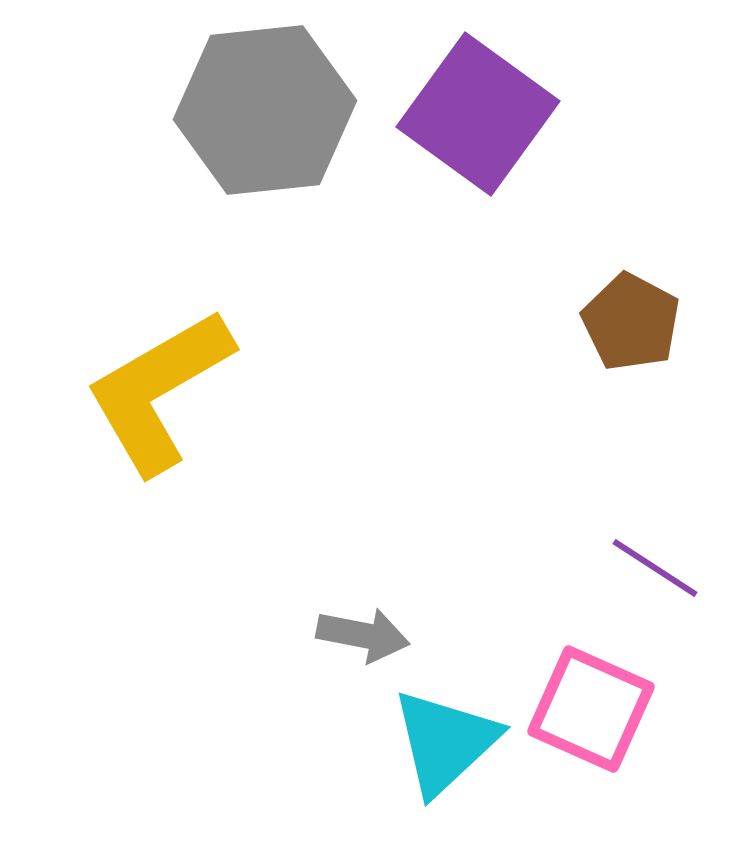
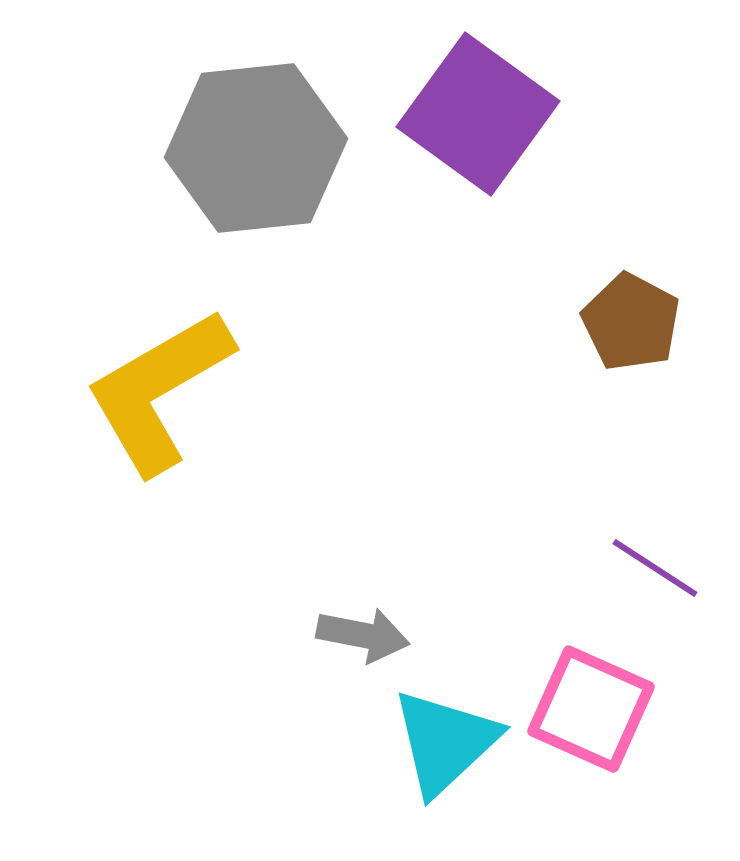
gray hexagon: moved 9 px left, 38 px down
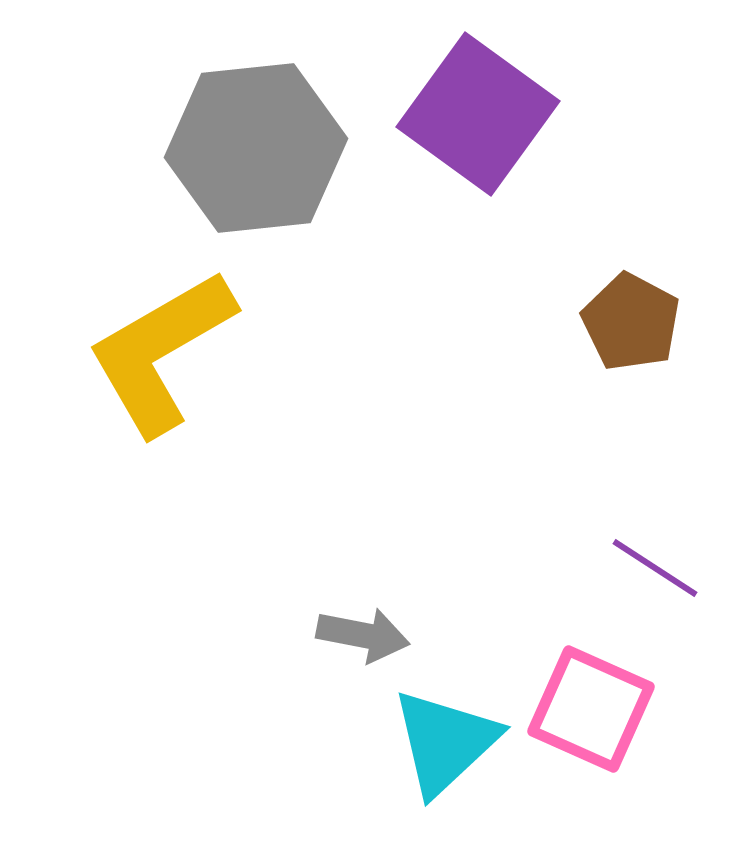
yellow L-shape: moved 2 px right, 39 px up
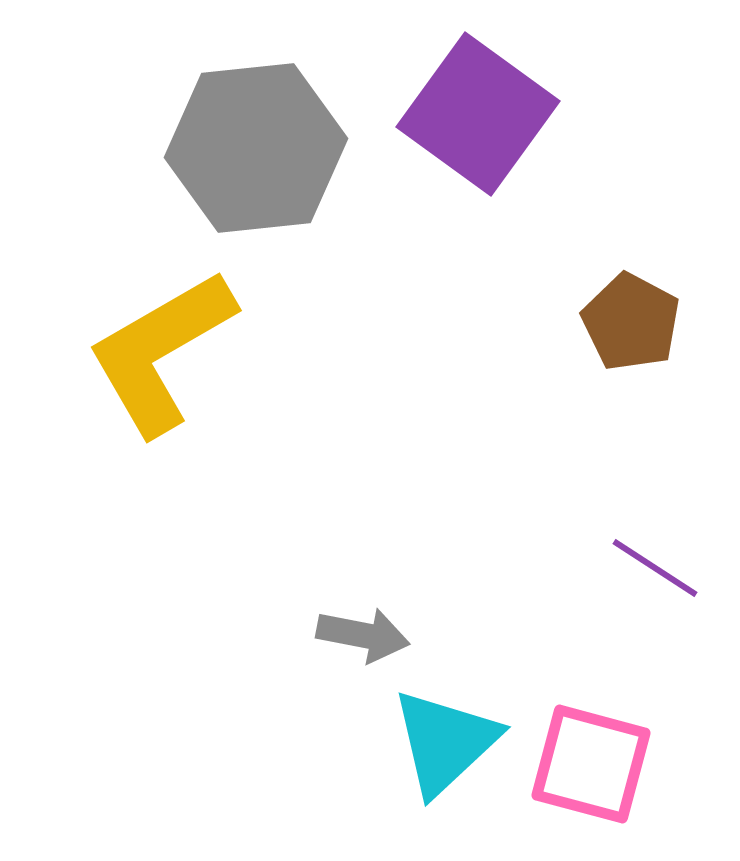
pink square: moved 55 px down; rotated 9 degrees counterclockwise
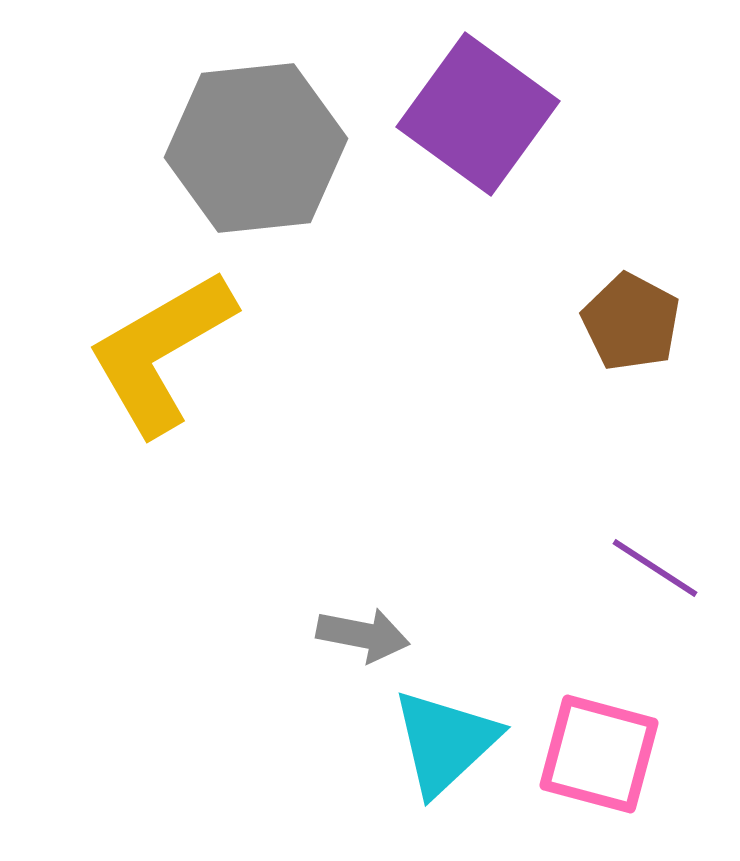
pink square: moved 8 px right, 10 px up
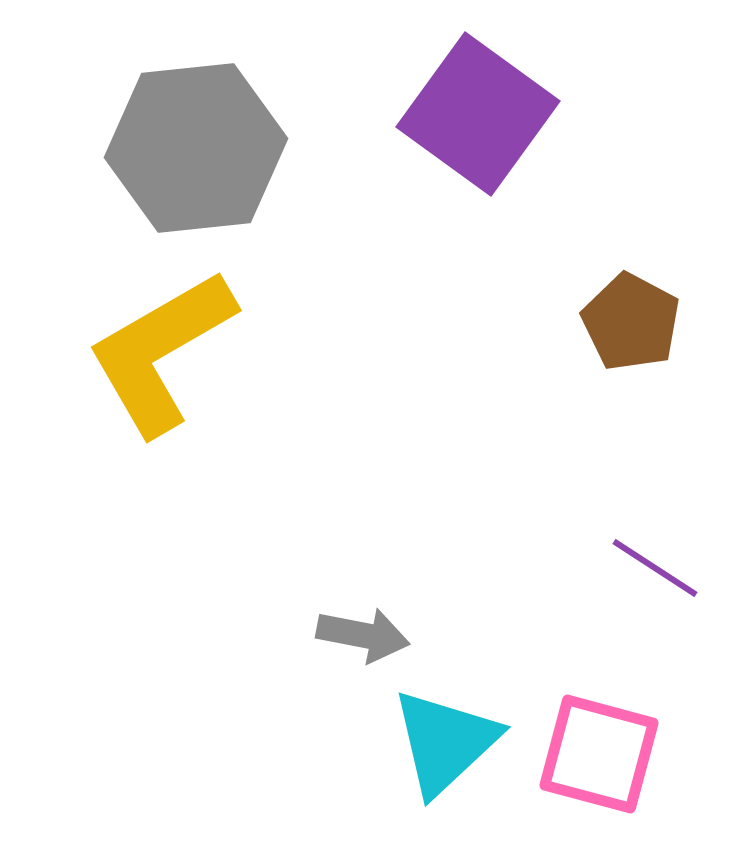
gray hexagon: moved 60 px left
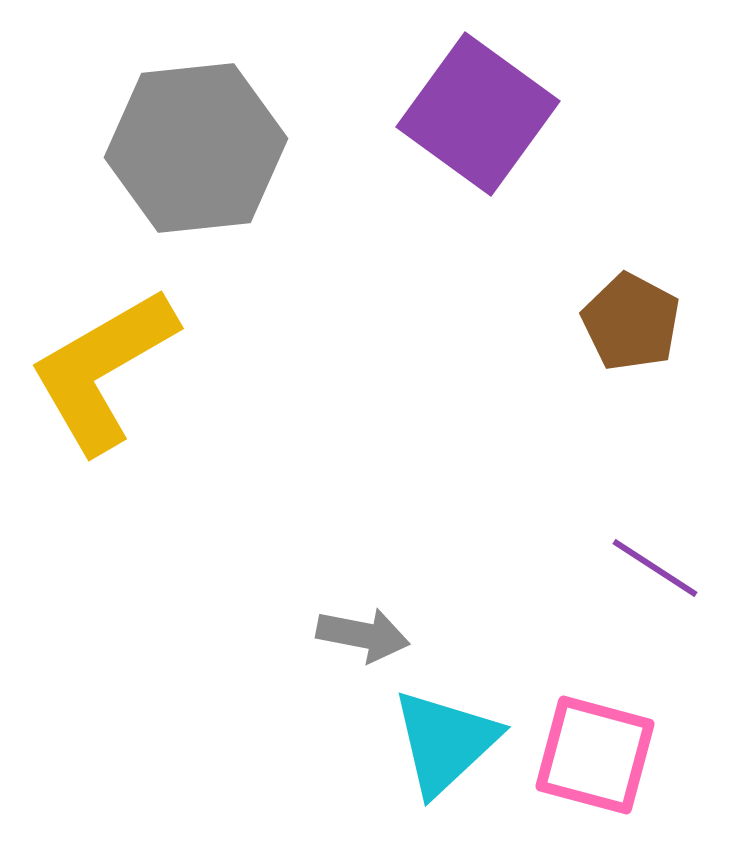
yellow L-shape: moved 58 px left, 18 px down
pink square: moved 4 px left, 1 px down
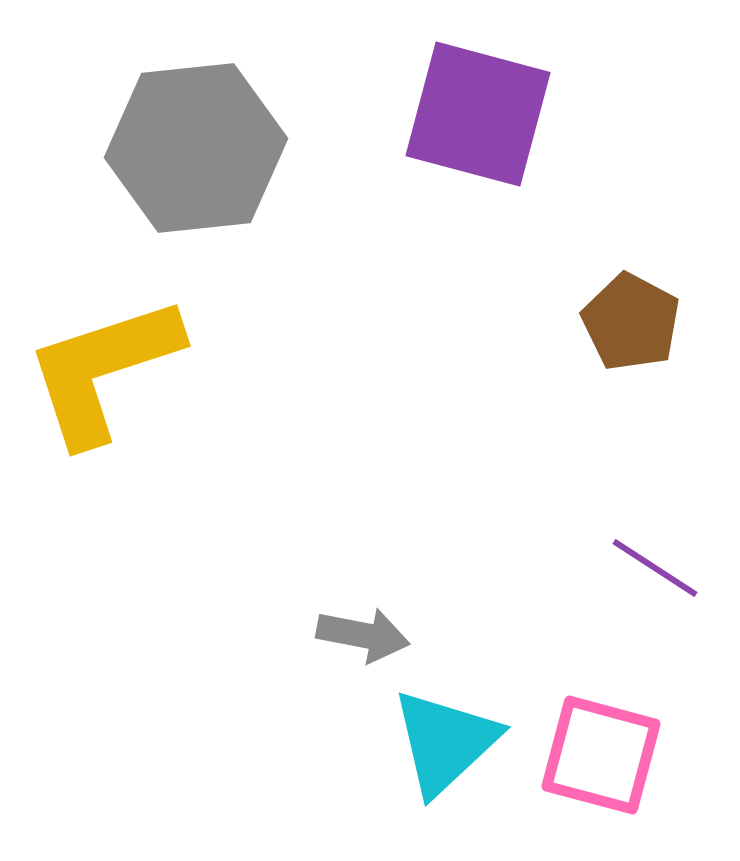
purple square: rotated 21 degrees counterclockwise
yellow L-shape: rotated 12 degrees clockwise
pink square: moved 6 px right
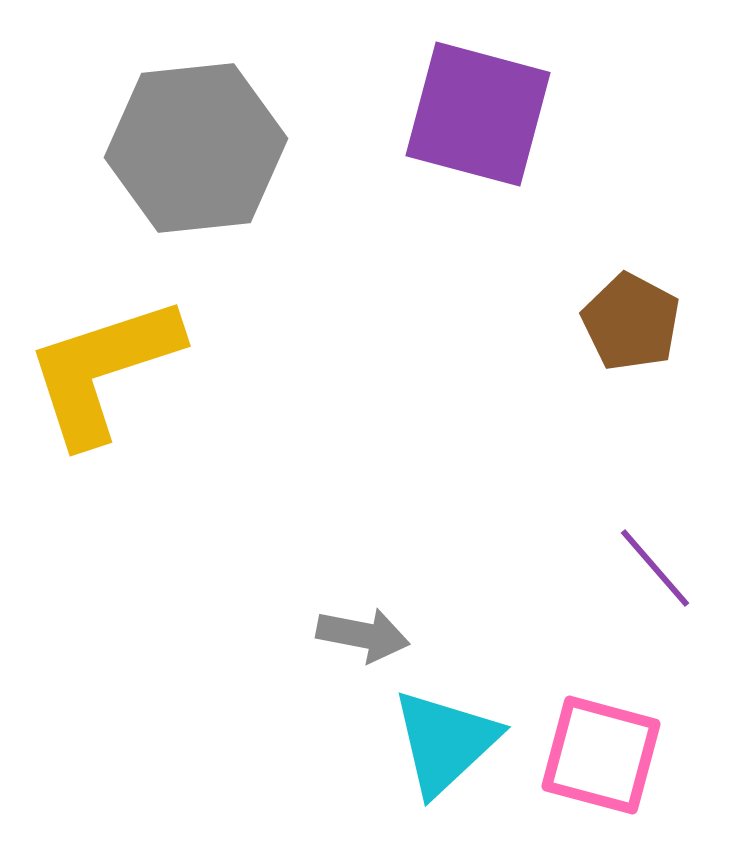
purple line: rotated 16 degrees clockwise
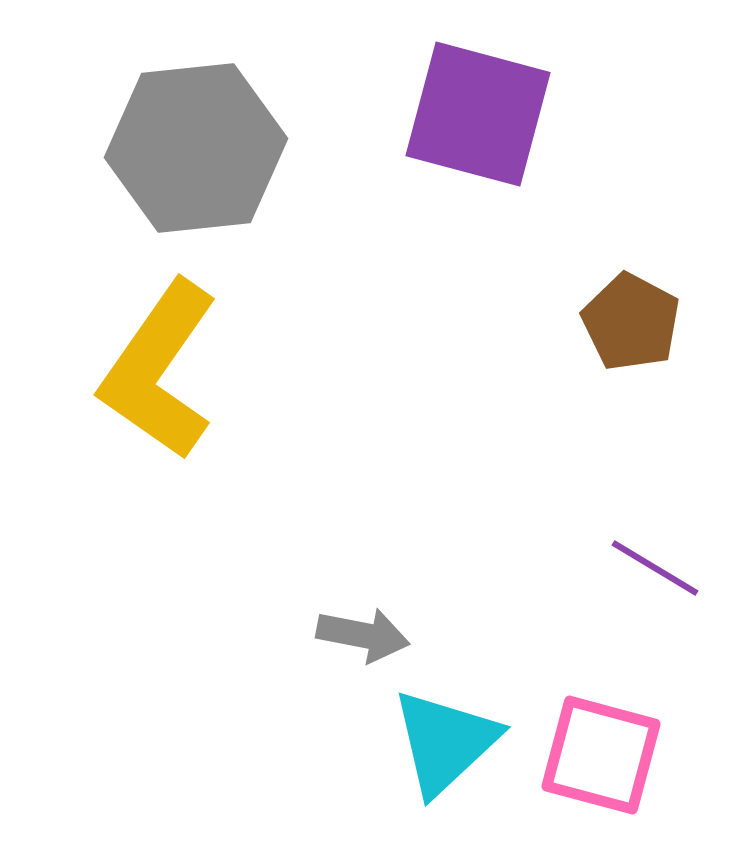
yellow L-shape: moved 56 px right; rotated 37 degrees counterclockwise
purple line: rotated 18 degrees counterclockwise
